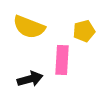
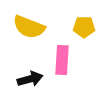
yellow pentagon: moved 4 px up; rotated 15 degrees clockwise
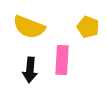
yellow pentagon: moved 4 px right; rotated 20 degrees clockwise
black arrow: moved 9 px up; rotated 110 degrees clockwise
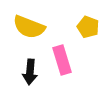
pink rectangle: rotated 20 degrees counterclockwise
black arrow: moved 2 px down
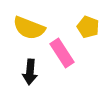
yellow semicircle: moved 1 px down
pink rectangle: moved 7 px up; rotated 16 degrees counterclockwise
